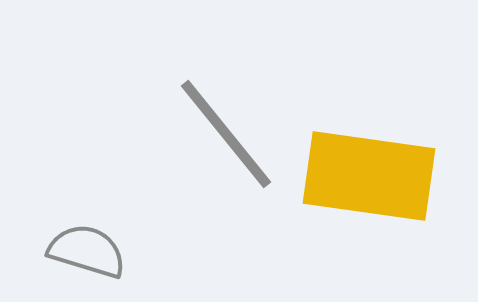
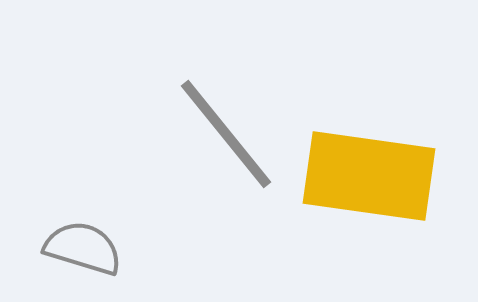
gray semicircle: moved 4 px left, 3 px up
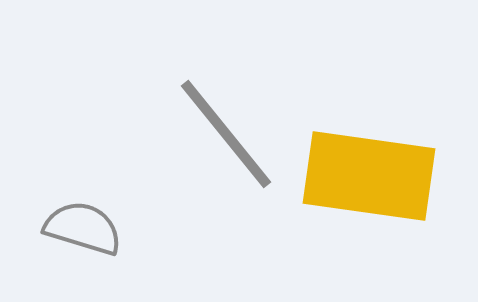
gray semicircle: moved 20 px up
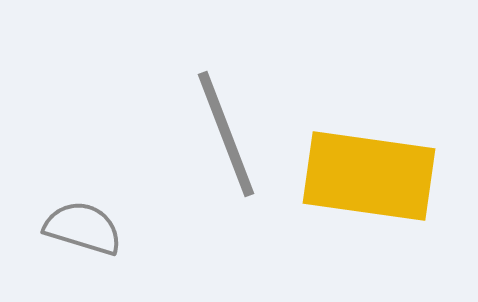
gray line: rotated 18 degrees clockwise
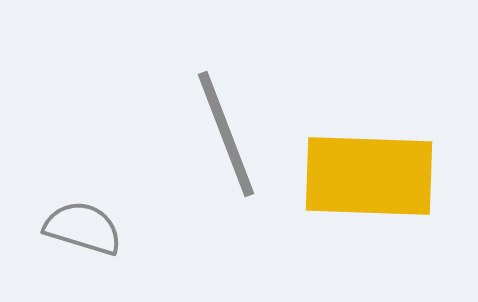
yellow rectangle: rotated 6 degrees counterclockwise
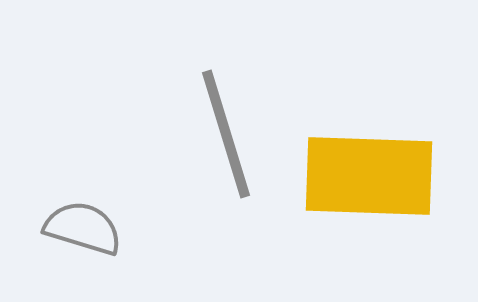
gray line: rotated 4 degrees clockwise
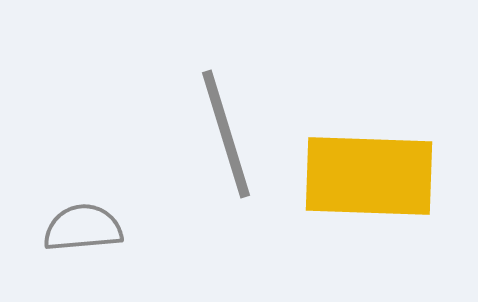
gray semicircle: rotated 22 degrees counterclockwise
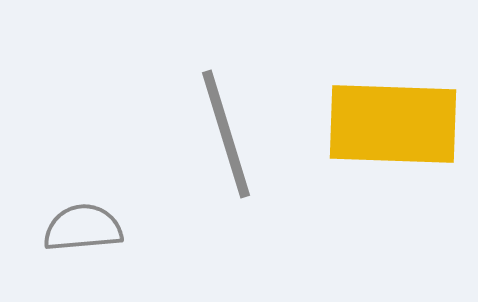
yellow rectangle: moved 24 px right, 52 px up
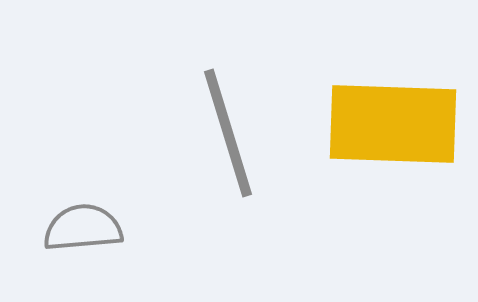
gray line: moved 2 px right, 1 px up
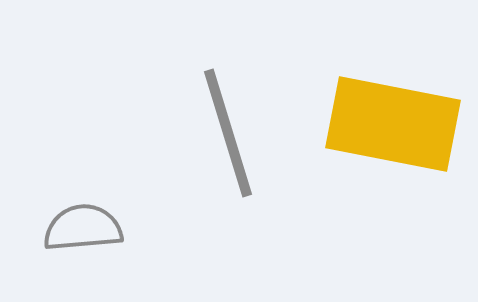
yellow rectangle: rotated 9 degrees clockwise
